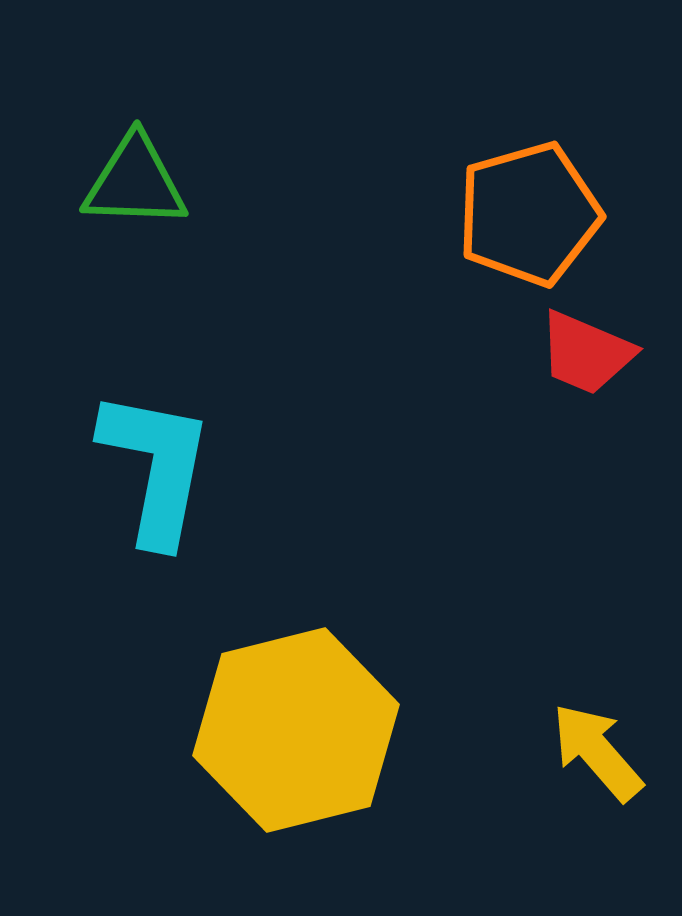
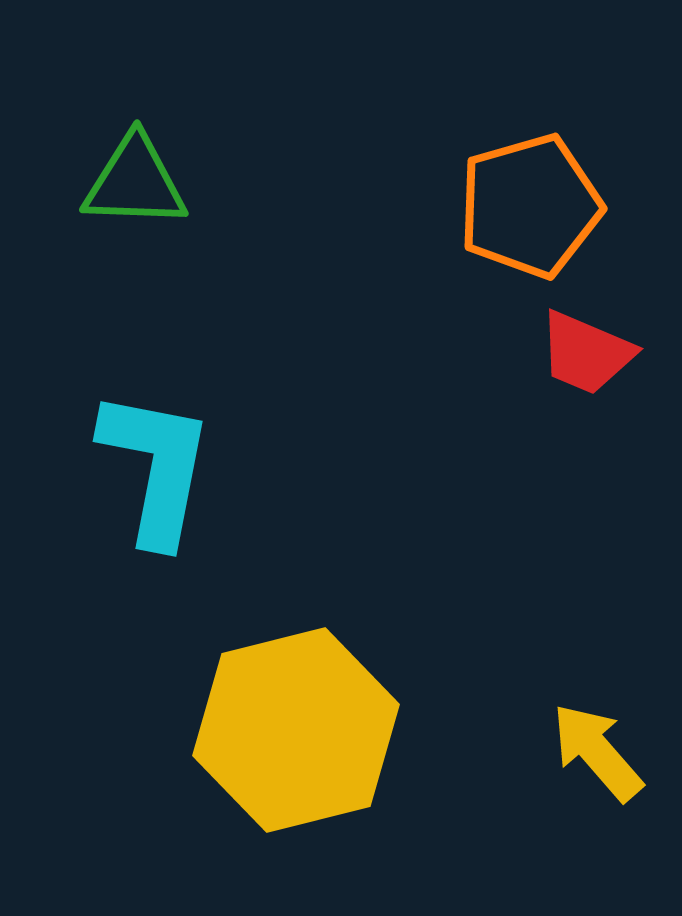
orange pentagon: moved 1 px right, 8 px up
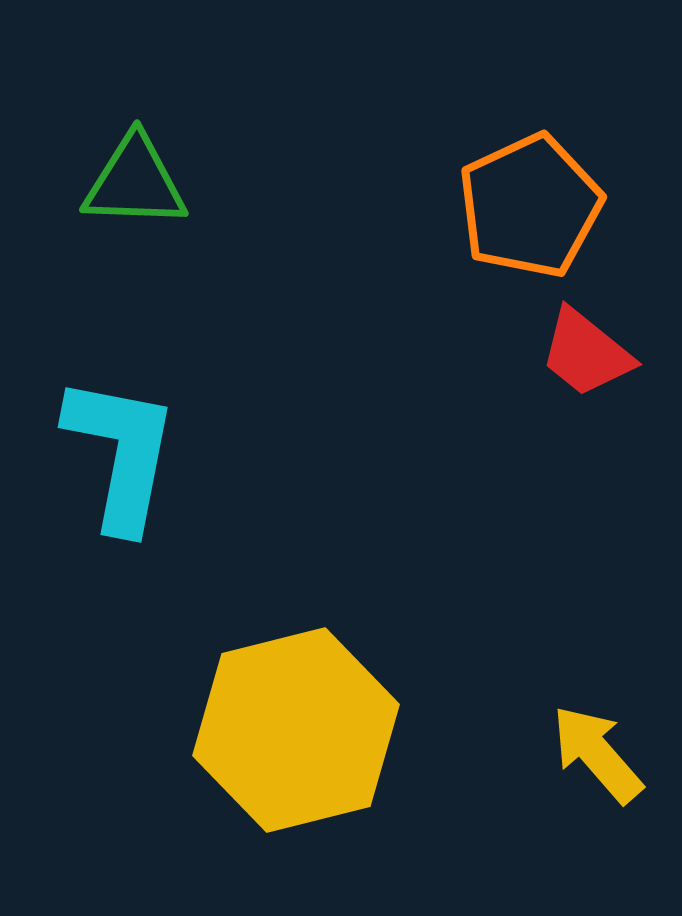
orange pentagon: rotated 9 degrees counterclockwise
red trapezoid: rotated 16 degrees clockwise
cyan L-shape: moved 35 px left, 14 px up
yellow arrow: moved 2 px down
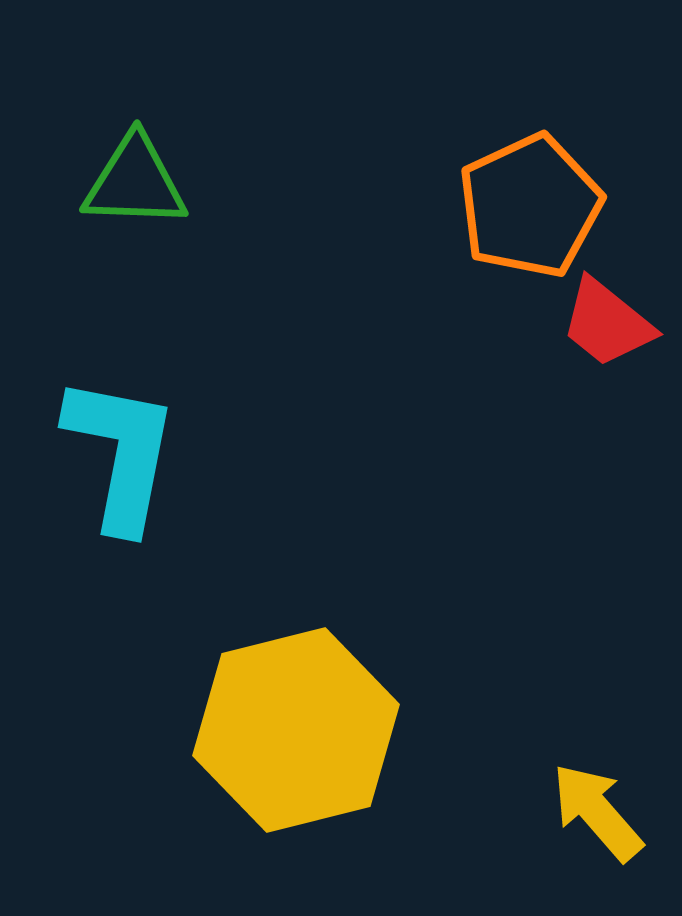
red trapezoid: moved 21 px right, 30 px up
yellow arrow: moved 58 px down
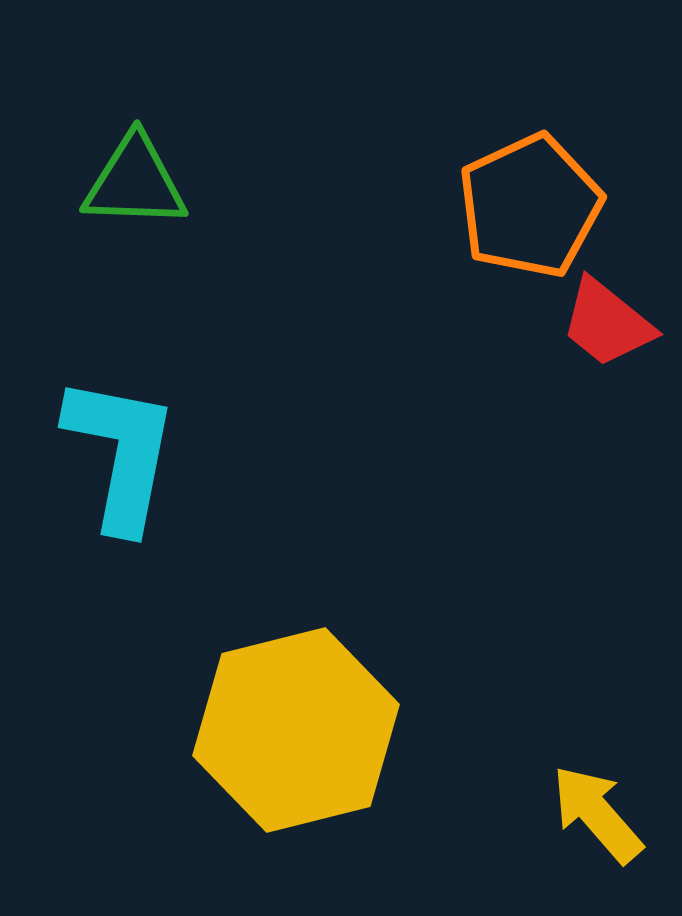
yellow arrow: moved 2 px down
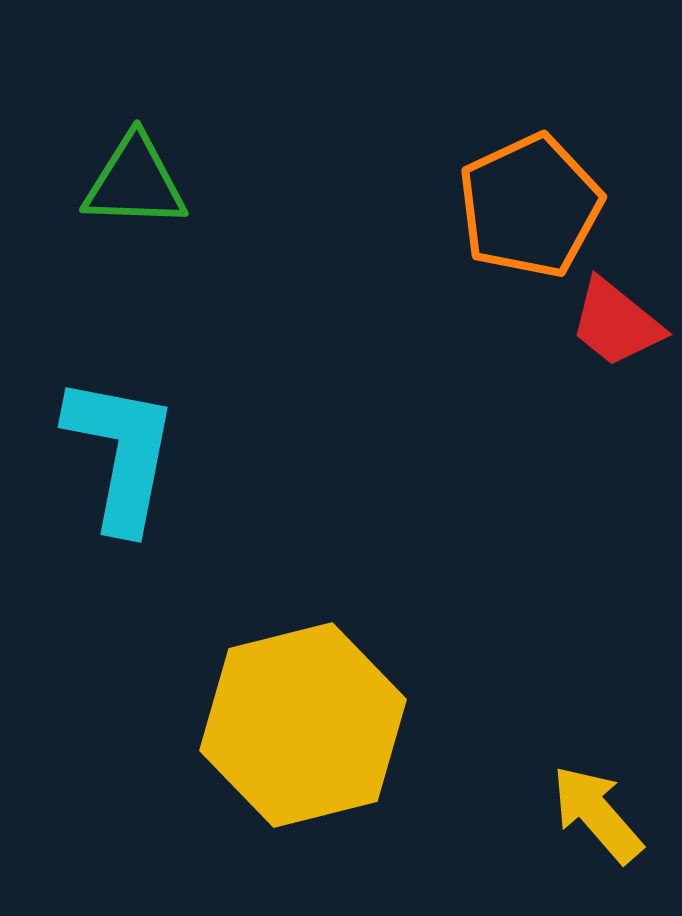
red trapezoid: moved 9 px right
yellow hexagon: moved 7 px right, 5 px up
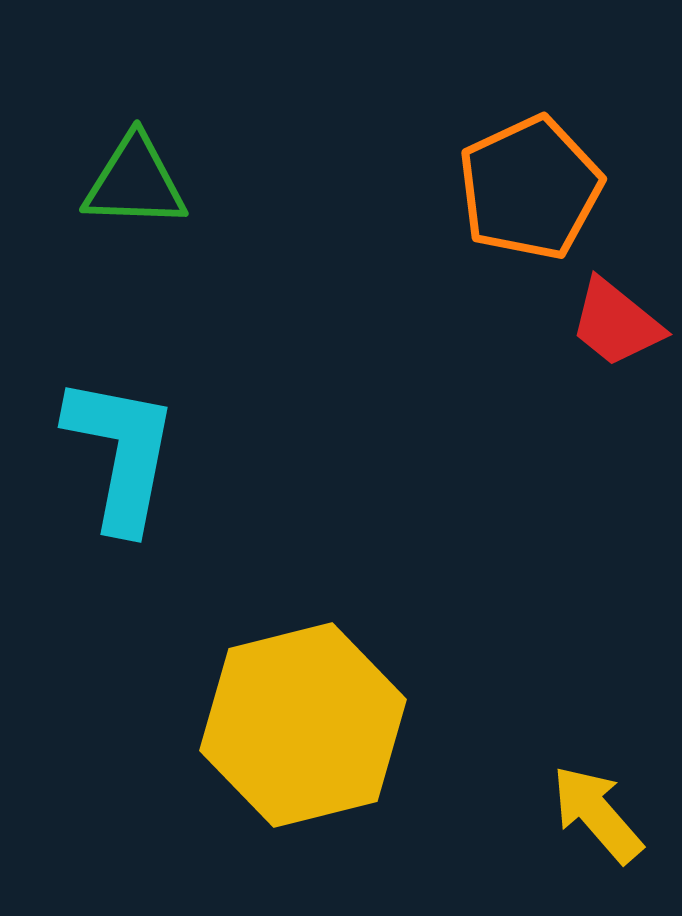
orange pentagon: moved 18 px up
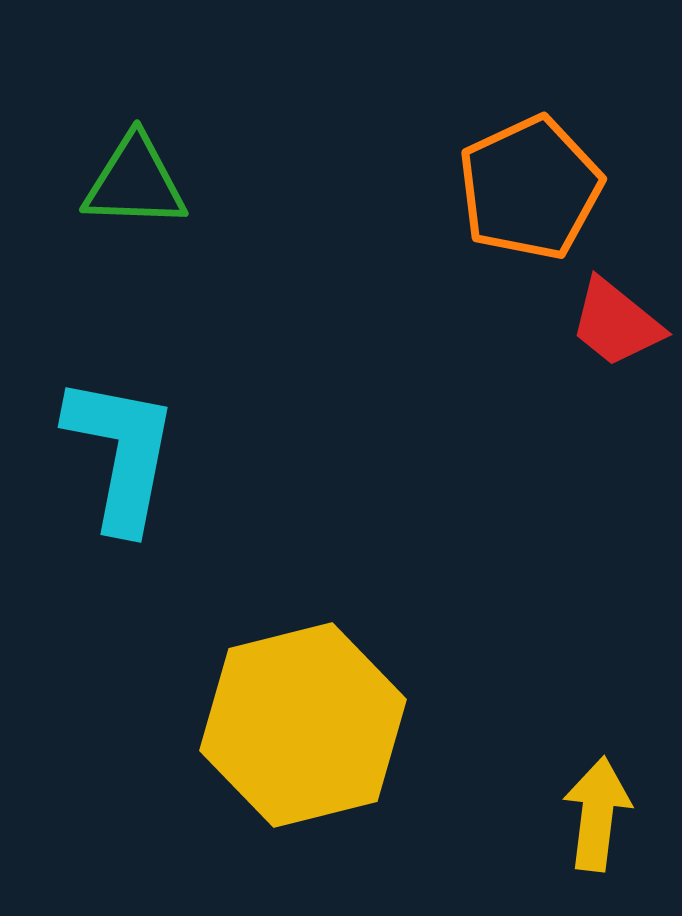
yellow arrow: rotated 48 degrees clockwise
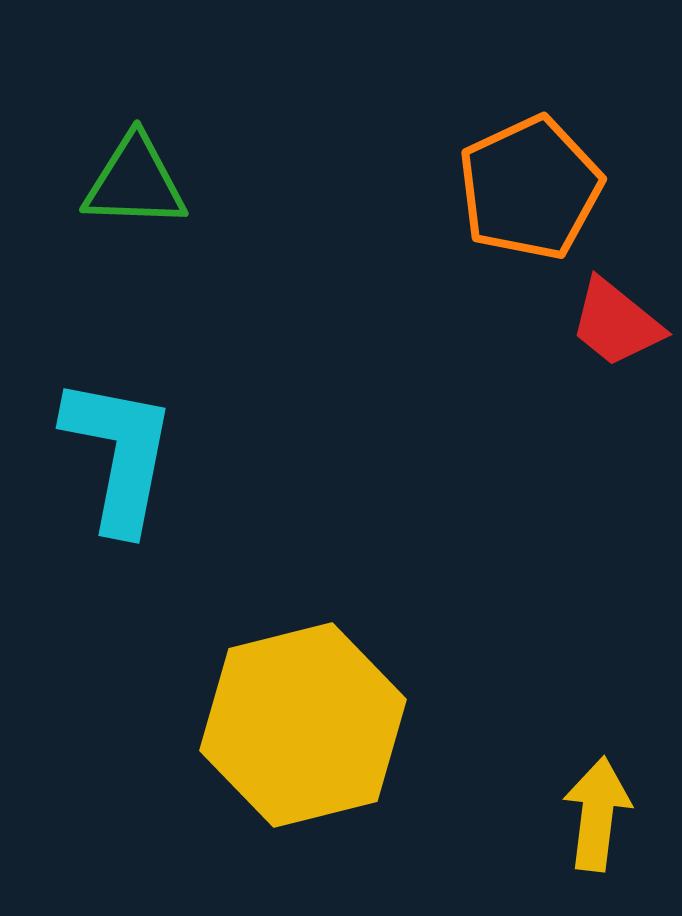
cyan L-shape: moved 2 px left, 1 px down
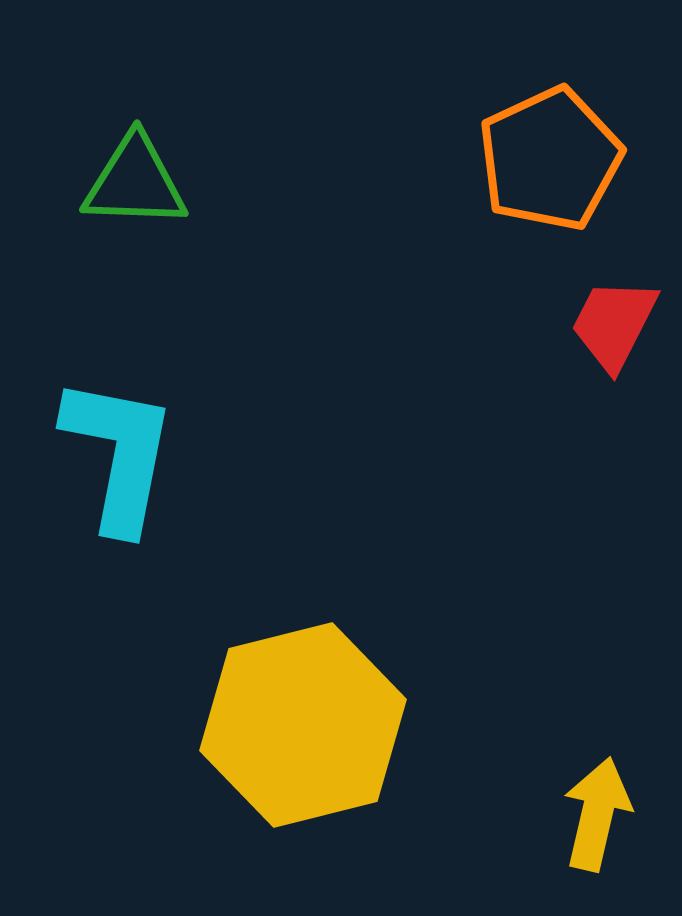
orange pentagon: moved 20 px right, 29 px up
red trapezoid: moved 2 px left, 1 px down; rotated 78 degrees clockwise
yellow arrow: rotated 6 degrees clockwise
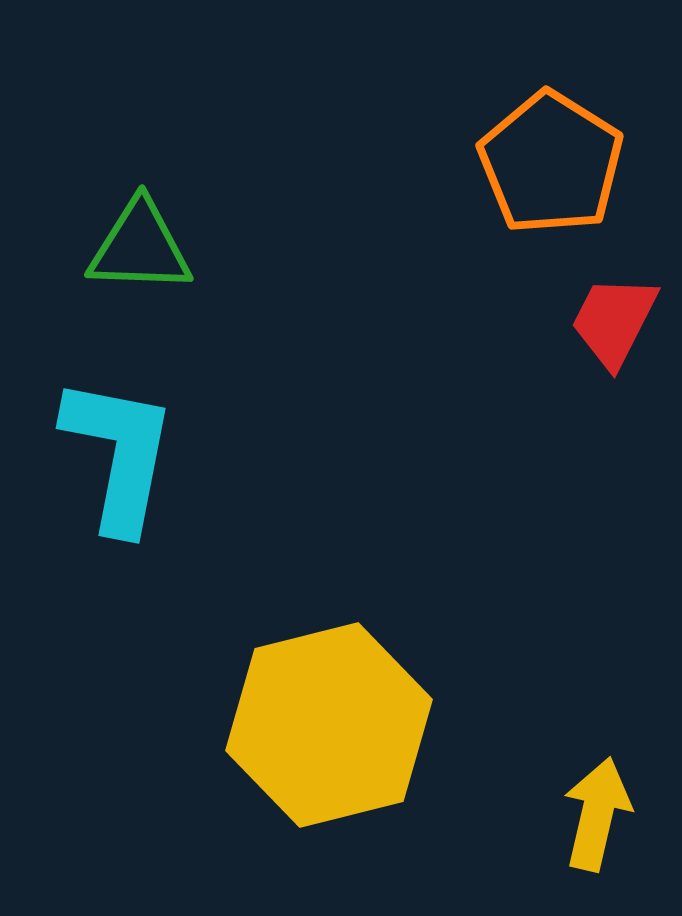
orange pentagon: moved 1 px right, 4 px down; rotated 15 degrees counterclockwise
green triangle: moved 5 px right, 65 px down
red trapezoid: moved 3 px up
yellow hexagon: moved 26 px right
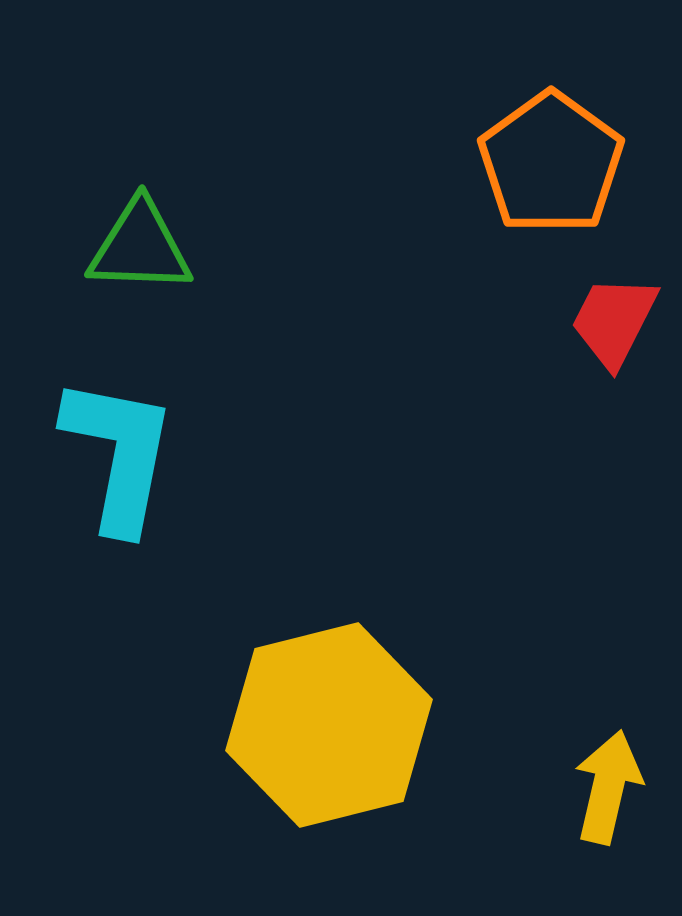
orange pentagon: rotated 4 degrees clockwise
yellow arrow: moved 11 px right, 27 px up
